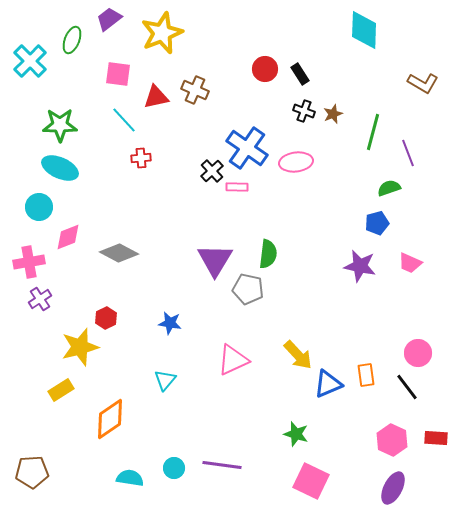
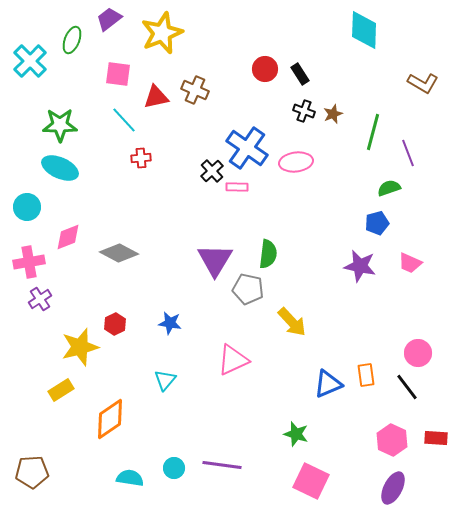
cyan circle at (39, 207): moved 12 px left
red hexagon at (106, 318): moved 9 px right, 6 px down
yellow arrow at (298, 355): moved 6 px left, 33 px up
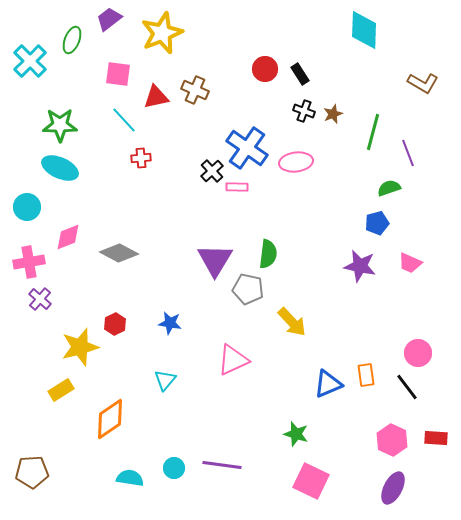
purple cross at (40, 299): rotated 15 degrees counterclockwise
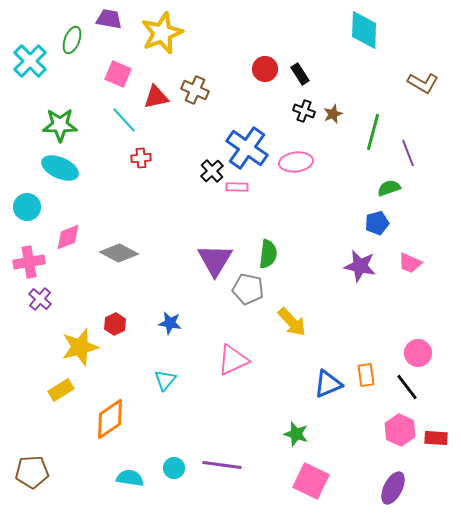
purple trapezoid at (109, 19): rotated 48 degrees clockwise
pink square at (118, 74): rotated 16 degrees clockwise
pink hexagon at (392, 440): moved 8 px right, 10 px up
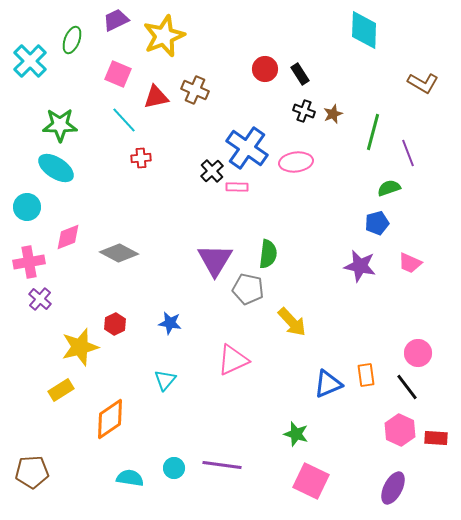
purple trapezoid at (109, 19): moved 7 px right, 1 px down; rotated 36 degrees counterclockwise
yellow star at (162, 33): moved 2 px right, 3 px down
cyan ellipse at (60, 168): moved 4 px left; rotated 9 degrees clockwise
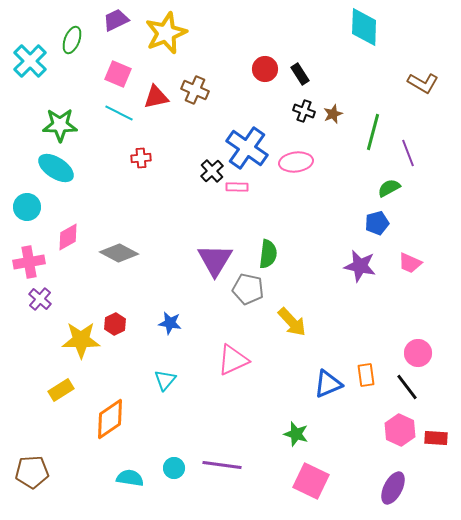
cyan diamond at (364, 30): moved 3 px up
yellow star at (164, 36): moved 2 px right, 3 px up
cyan line at (124, 120): moved 5 px left, 7 px up; rotated 20 degrees counterclockwise
green semicircle at (389, 188): rotated 10 degrees counterclockwise
pink diamond at (68, 237): rotated 8 degrees counterclockwise
yellow star at (80, 347): moved 1 px right, 7 px up; rotated 15 degrees clockwise
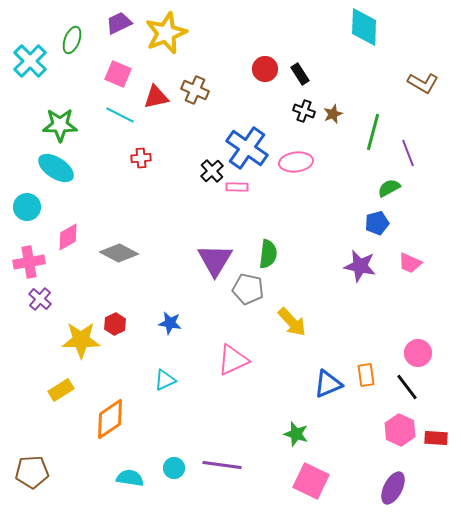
purple trapezoid at (116, 20): moved 3 px right, 3 px down
cyan line at (119, 113): moved 1 px right, 2 px down
cyan triangle at (165, 380): rotated 25 degrees clockwise
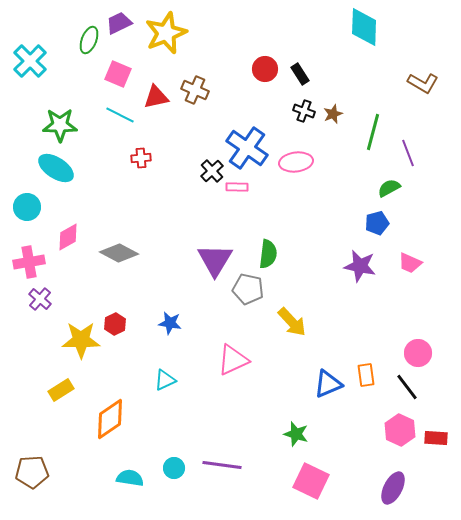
green ellipse at (72, 40): moved 17 px right
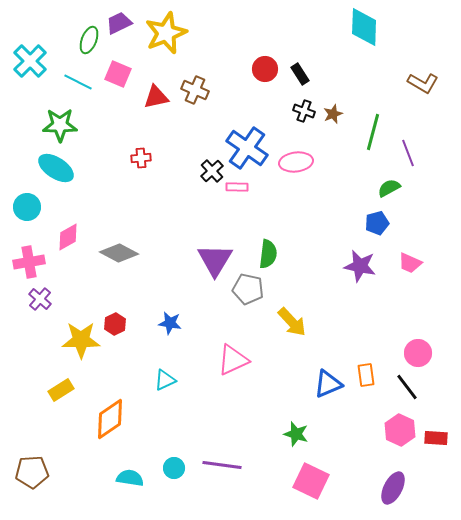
cyan line at (120, 115): moved 42 px left, 33 px up
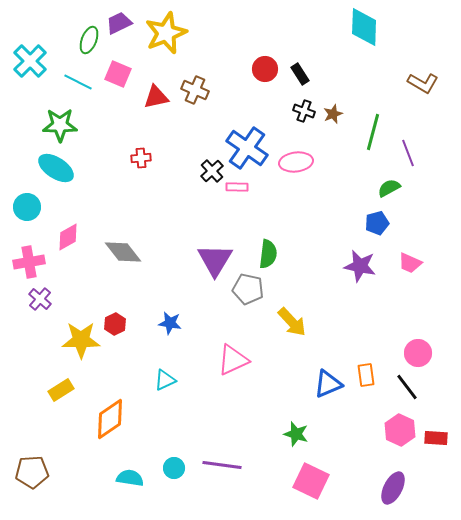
gray diamond at (119, 253): moved 4 px right, 1 px up; rotated 24 degrees clockwise
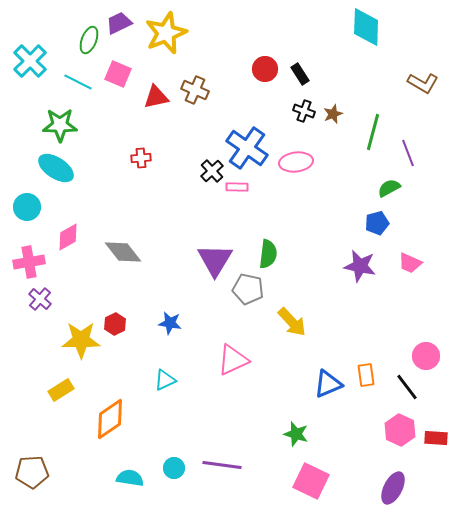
cyan diamond at (364, 27): moved 2 px right
pink circle at (418, 353): moved 8 px right, 3 px down
